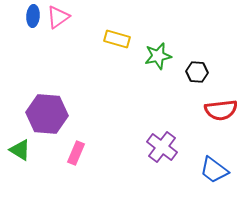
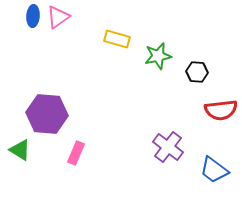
purple cross: moved 6 px right
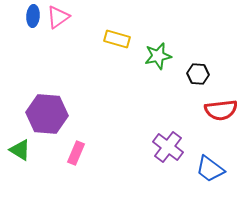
black hexagon: moved 1 px right, 2 px down
blue trapezoid: moved 4 px left, 1 px up
